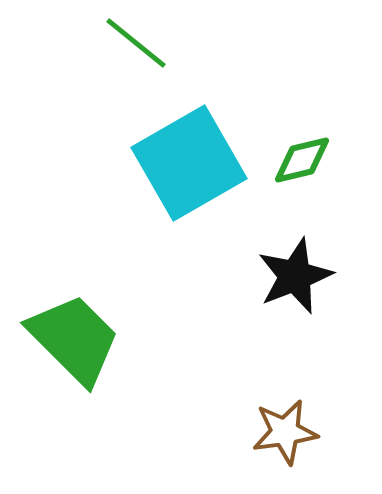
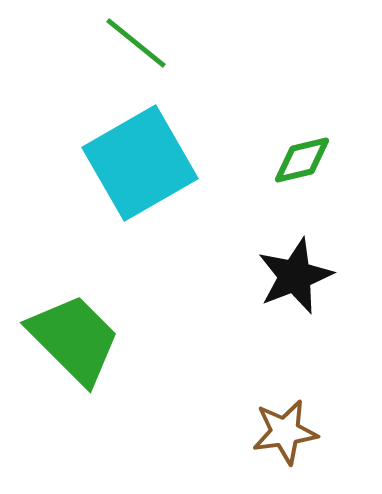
cyan square: moved 49 px left
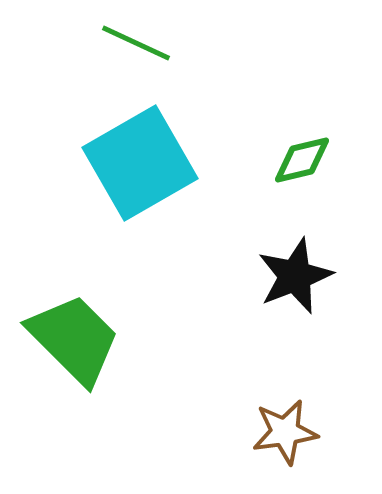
green line: rotated 14 degrees counterclockwise
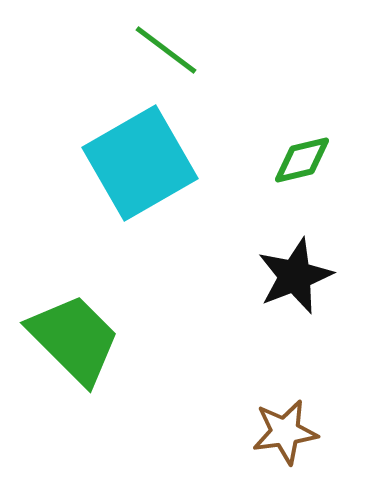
green line: moved 30 px right, 7 px down; rotated 12 degrees clockwise
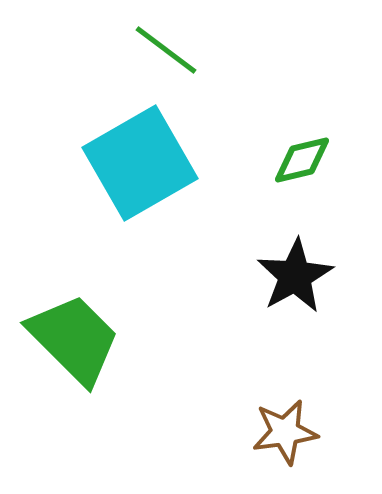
black star: rotated 8 degrees counterclockwise
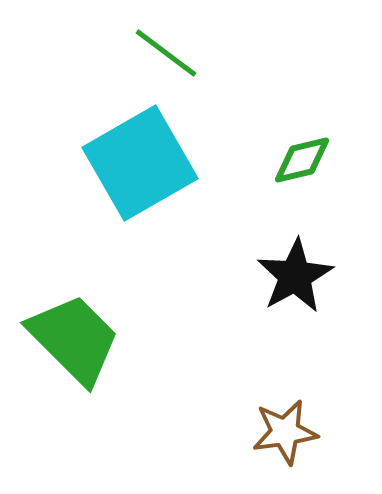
green line: moved 3 px down
